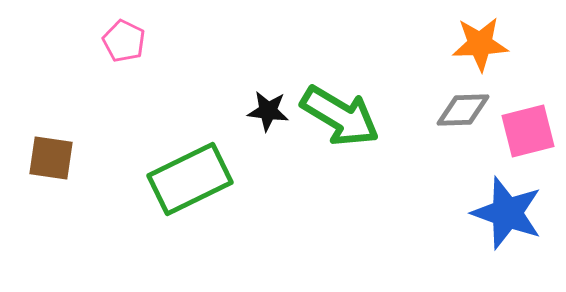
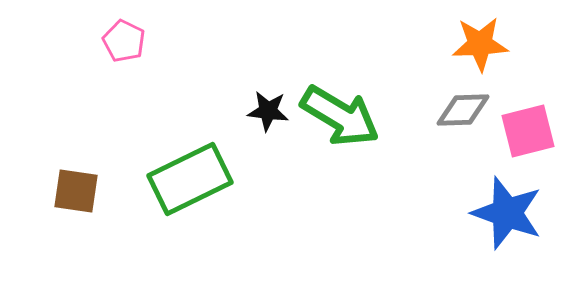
brown square: moved 25 px right, 33 px down
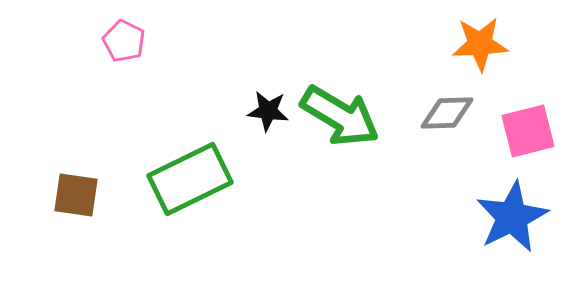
gray diamond: moved 16 px left, 3 px down
brown square: moved 4 px down
blue star: moved 5 px right, 4 px down; rotated 26 degrees clockwise
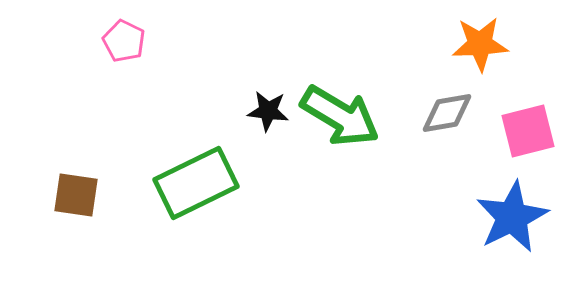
gray diamond: rotated 8 degrees counterclockwise
green rectangle: moved 6 px right, 4 px down
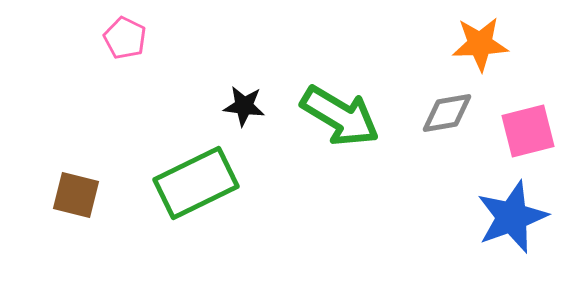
pink pentagon: moved 1 px right, 3 px up
black star: moved 24 px left, 5 px up
brown square: rotated 6 degrees clockwise
blue star: rotated 6 degrees clockwise
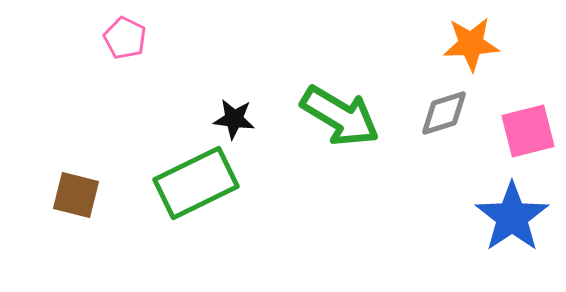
orange star: moved 9 px left
black star: moved 10 px left, 13 px down
gray diamond: moved 3 px left; rotated 8 degrees counterclockwise
blue star: rotated 14 degrees counterclockwise
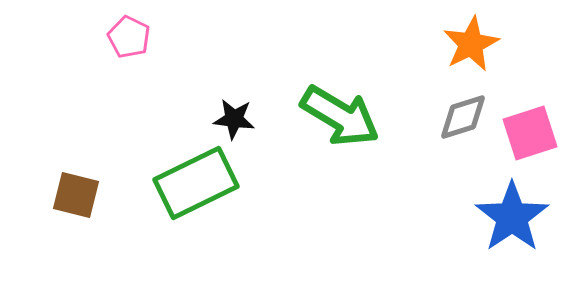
pink pentagon: moved 4 px right, 1 px up
orange star: rotated 24 degrees counterclockwise
gray diamond: moved 19 px right, 4 px down
pink square: moved 2 px right, 2 px down; rotated 4 degrees counterclockwise
